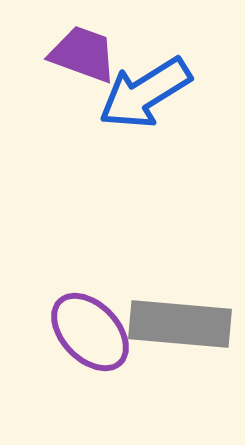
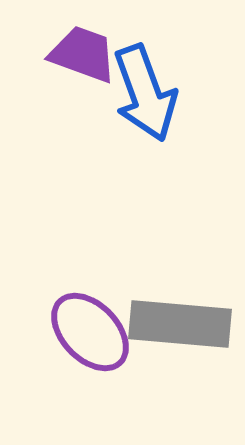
blue arrow: rotated 78 degrees counterclockwise
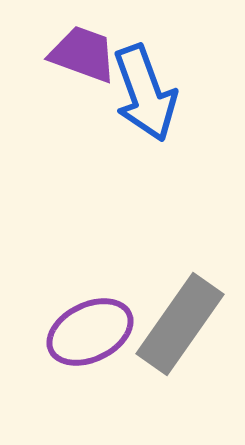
gray rectangle: rotated 60 degrees counterclockwise
purple ellipse: rotated 72 degrees counterclockwise
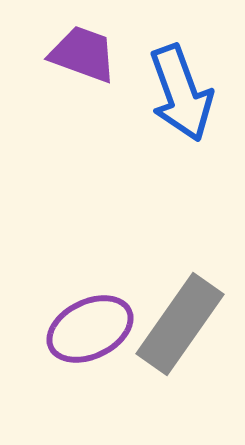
blue arrow: moved 36 px right
purple ellipse: moved 3 px up
